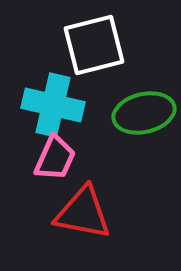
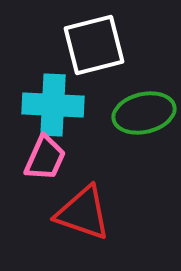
cyan cross: rotated 10 degrees counterclockwise
pink trapezoid: moved 10 px left
red triangle: rotated 8 degrees clockwise
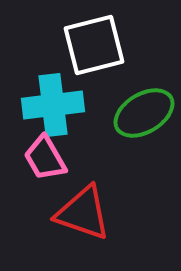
cyan cross: rotated 10 degrees counterclockwise
green ellipse: rotated 18 degrees counterclockwise
pink trapezoid: rotated 126 degrees clockwise
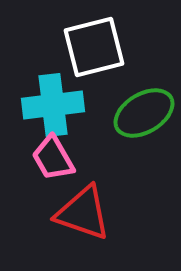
white square: moved 2 px down
pink trapezoid: moved 8 px right
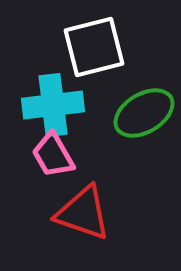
pink trapezoid: moved 3 px up
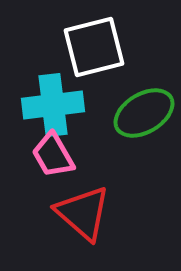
red triangle: rotated 22 degrees clockwise
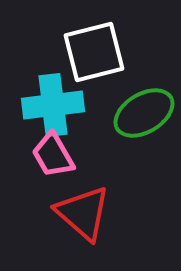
white square: moved 5 px down
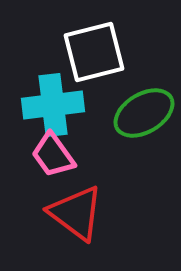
pink trapezoid: rotated 6 degrees counterclockwise
red triangle: moved 7 px left; rotated 4 degrees counterclockwise
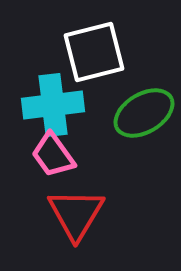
red triangle: moved 1 px down; rotated 24 degrees clockwise
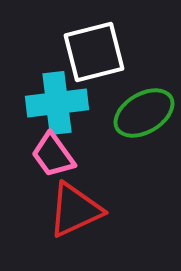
cyan cross: moved 4 px right, 2 px up
red triangle: moved 1 px left, 4 px up; rotated 34 degrees clockwise
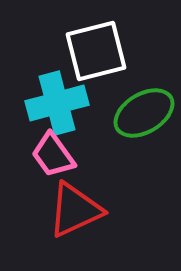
white square: moved 2 px right, 1 px up
cyan cross: rotated 8 degrees counterclockwise
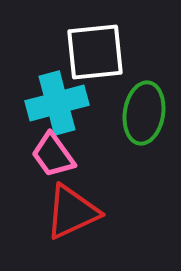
white square: moved 1 px left, 1 px down; rotated 8 degrees clockwise
green ellipse: rotated 50 degrees counterclockwise
red triangle: moved 3 px left, 2 px down
